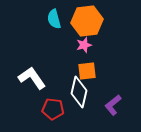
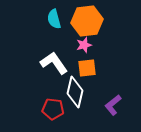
orange square: moved 3 px up
white L-shape: moved 22 px right, 15 px up
white diamond: moved 4 px left
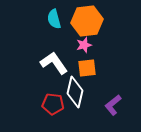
red pentagon: moved 5 px up
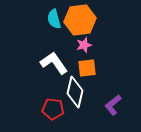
orange hexagon: moved 7 px left, 1 px up
red pentagon: moved 5 px down
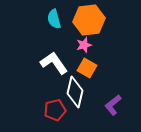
orange hexagon: moved 9 px right
orange square: rotated 36 degrees clockwise
red pentagon: moved 2 px right, 1 px down; rotated 20 degrees counterclockwise
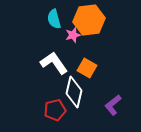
pink star: moved 11 px left, 10 px up
white diamond: moved 1 px left
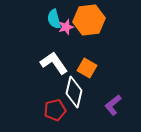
pink star: moved 7 px left, 8 px up
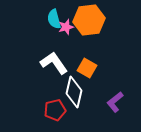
purple L-shape: moved 2 px right, 3 px up
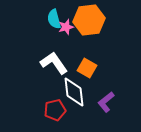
white diamond: rotated 20 degrees counterclockwise
purple L-shape: moved 9 px left
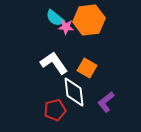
cyan semicircle: moved 1 px right, 1 px up; rotated 36 degrees counterclockwise
pink star: rotated 21 degrees clockwise
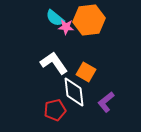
orange square: moved 1 px left, 4 px down
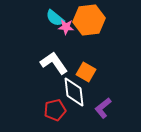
purple L-shape: moved 3 px left, 6 px down
